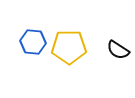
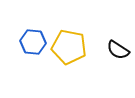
yellow pentagon: rotated 12 degrees clockwise
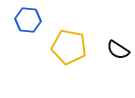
blue hexagon: moved 5 px left, 22 px up
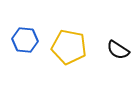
blue hexagon: moved 3 px left, 20 px down
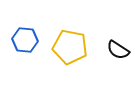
yellow pentagon: moved 1 px right
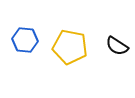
black semicircle: moved 1 px left, 4 px up
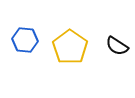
yellow pentagon: rotated 24 degrees clockwise
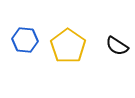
yellow pentagon: moved 2 px left, 1 px up
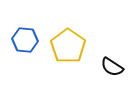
black semicircle: moved 5 px left, 21 px down
